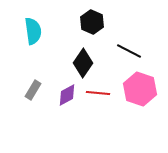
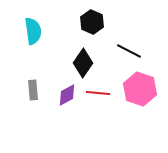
gray rectangle: rotated 36 degrees counterclockwise
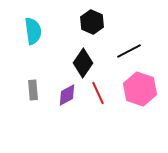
black line: rotated 55 degrees counterclockwise
red line: rotated 60 degrees clockwise
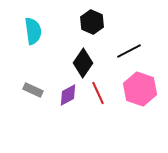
gray rectangle: rotated 60 degrees counterclockwise
purple diamond: moved 1 px right
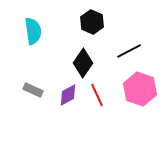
red line: moved 1 px left, 2 px down
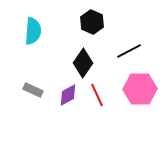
cyan semicircle: rotated 12 degrees clockwise
pink hexagon: rotated 20 degrees counterclockwise
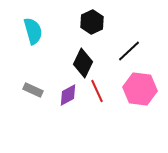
black hexagon: rotated 10 degrees clockwise
cyan semicircle: rotated 20 degrees counterclockwise
black line: rotated 15 degrees counterclockwise
black diamond: rotated 8 degrees counterclockwise
pink hexagon: rotated 8 degrees clockwise
red line: moved 4 px up
